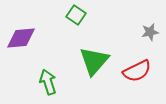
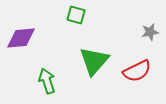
green square: rotated 18 degrees counterclockwise
green arrow: moved 1 px left, 1 px up
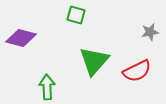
purple diamond: rotated 20 degrees clockwise
green arrow: moved 6 px down; rotated 15 degrees clockwise
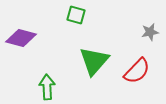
red semicircle: rotated 20 degrees counterclockwise
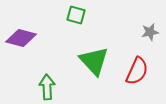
green triangle: rotated 24 degrees counterclockwise
red semicircle: rotated 20 degrees counterclockwise
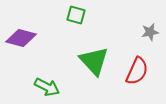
green arrow: rotated 120 degrees clockwise
